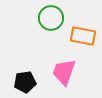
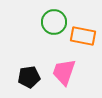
green circle: moved 3 px right, 4 px down
black pentagon: moved 4 px right, 5 px up
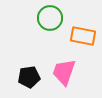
green circle: moved 4 px left, 4 px up
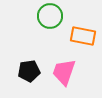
green circle: moved 2 px up
black pentagon: moved 6 px up
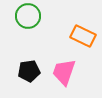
green circle: moved 22 px left
orange rectangle: rotated 15 degrees clockwise
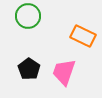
black pentagon: moved 2 px up; rotated 30 degrees counterclockwise
